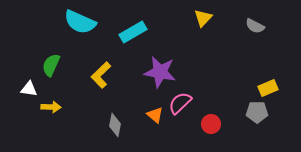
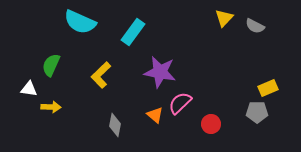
yellow triangle: moved 21 px right
cyan rectangle: rotated 24 degrees counterclockwise
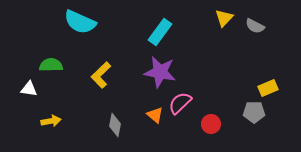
cyan rectangle: moved 27 px right
green semicircle: rotated 65 degrees clockwise
yellow arrow: moved 14 px down; rotated 12 degrees counterclockwise
gray pentagon: moved 3 px left
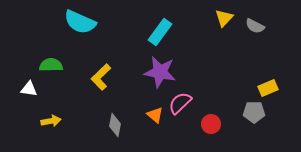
yellow L-shape: moved 2 px down
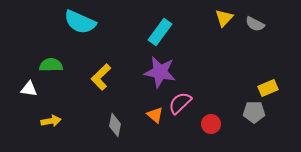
gray semicircle: moved 2 px up
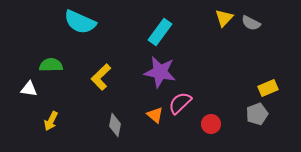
gray semicircle: moved 4 px left, 1 px up
gray pentagon: moved 3 px right, 2 px down; rotated 20 degrees counterclockwise
yellow arrow: rotated 126 degrees clockwise
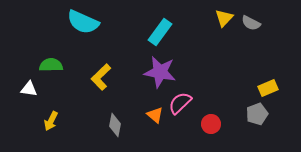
cyan semicircle: moved 3 px right
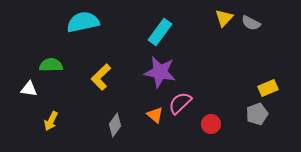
cyan semicircle: rotated 144 degrees clockwise
gray diamond: rotated 25 degrees clockwise
